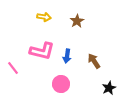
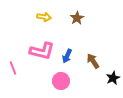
brown star: moved 3 px up
blue arrow: rotated 16 degrees clockwise
brown arrow: moved 1 px left
pink line: rotated 16 degrees clockwise
pink circle: moved 3 px up
black star: moved 4 px right, 10 px up
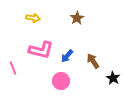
yellow arrow: moved 11 px left, 1 px down
pink L-shape: moved 1 px left, 1 px up
blue arrow: rotated 16 degrees clockwise
black star: rotated 16 degrees counterclockwise
